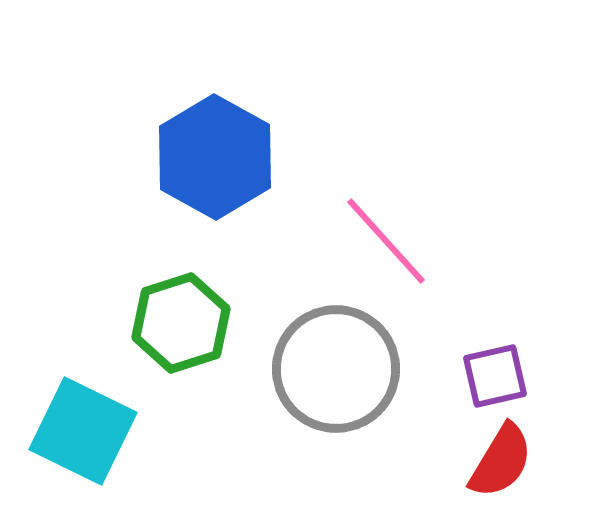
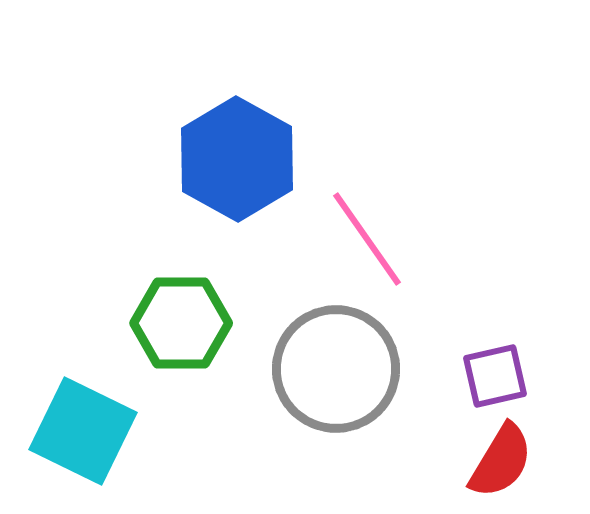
blue hexagon: moved 22 px right, 2 px down
pink line: moved 19 px left, 2 px up; rotated 7 degrees clockwise
green hexagon: rotated 18 degrees clockwise
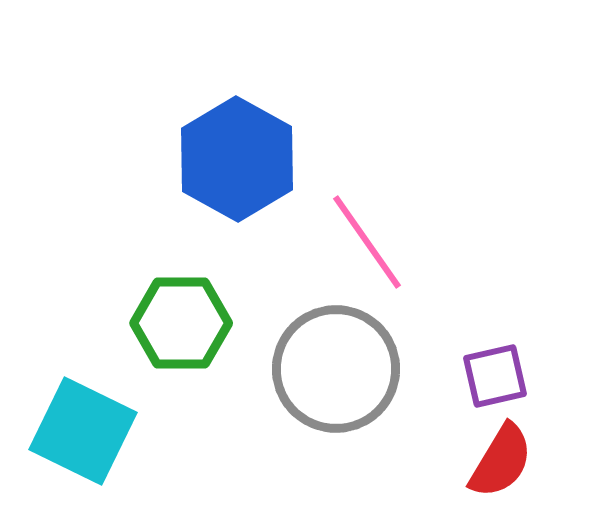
pink line: moved 3 px down
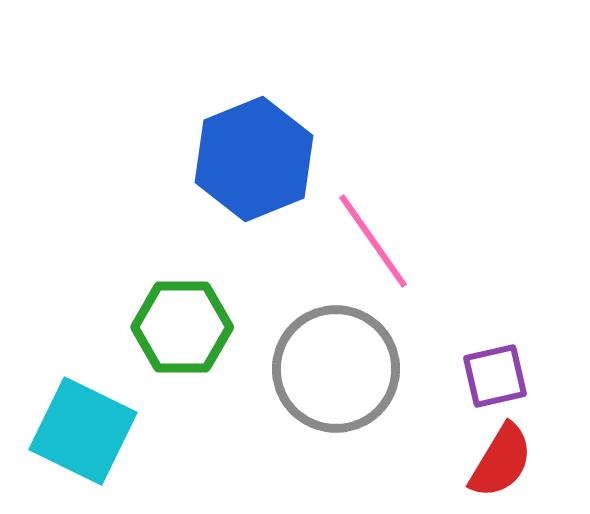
blue hexagon: moved 17 px right; rotated 9 degrees clockwise
pink line: moved 6 px right, 1 px up
green hexagon: moved 1 px right, 4 px down
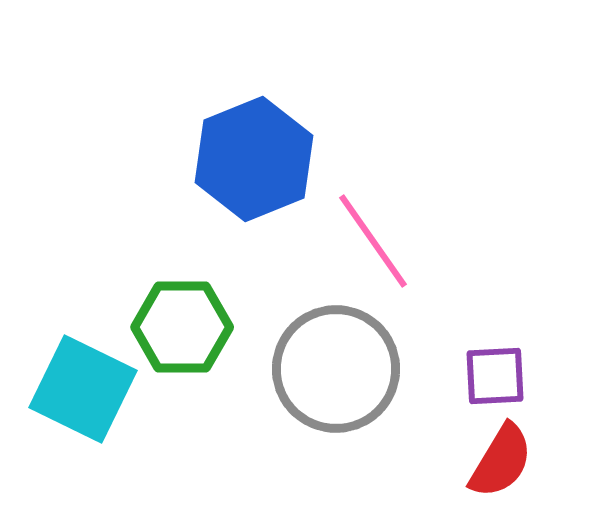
purple square: rotated 10 degrees clockwise
cyan square: moved 42 px up
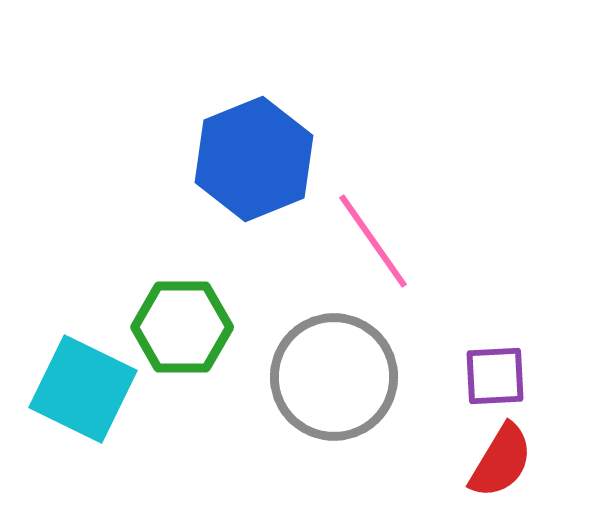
gray circle: moved 2 px left, 8 px down
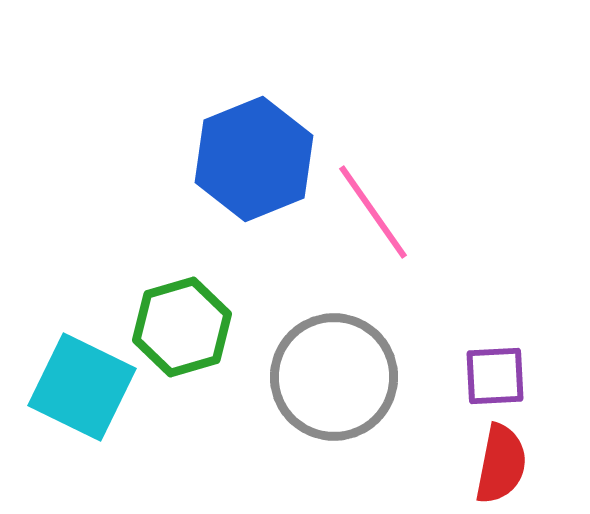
pink line: moved 29 px up
green hexagon: rotated 16 degrees counterclockwise
cyan square: moved 1 px left, 2 px up
red semicircle: moved 3 px down; rotated 20 degrees counterclockwise
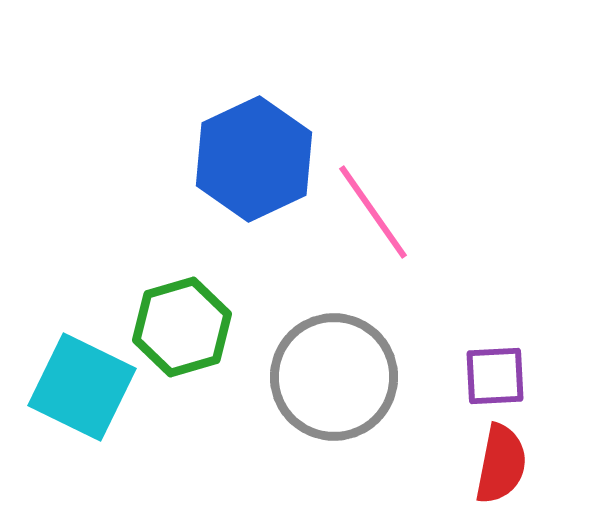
blue hexagon: rotated 3 degrees counterclockwise
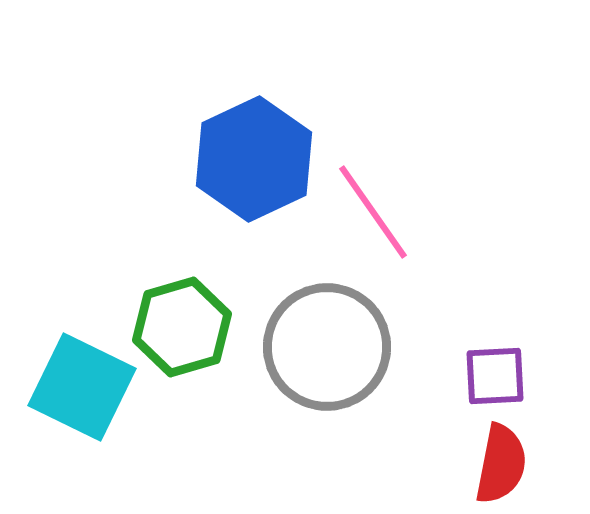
gray circle: moved 7 px left, 30 px up
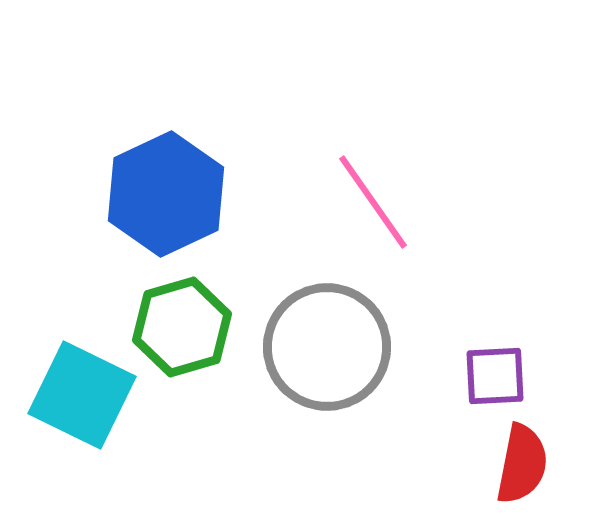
blue hexagon: moved 88 px left, 35 px down
pink line: moved 10 px up
cyan square: moved 8 px down
red semicircle: moved 21 px right
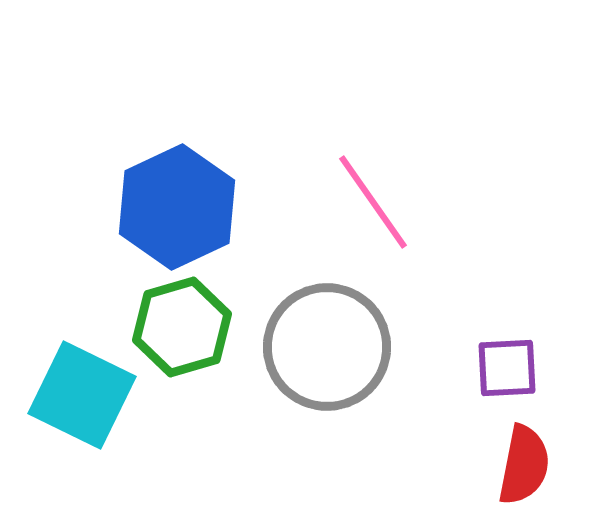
blue hexagon: moved 11 px right, 13 px down
purple square: moved 12 px right, 8 px up
red semicircle: moved 2 px right, 1 px down
